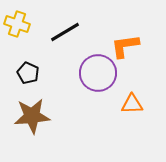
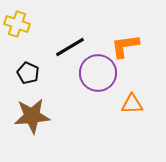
black line: moved 5 px right, 15 px down
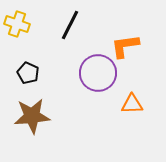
black line: moved 22 px up; rotated 32 degrees counterclockwise
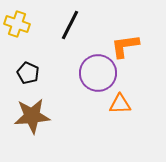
orange triangle: moved 12 px left
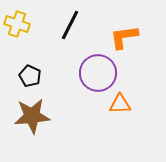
orange L-shape: moved 1 px left, 9 px up
black pentagon: moved 2 px right, 3 px down
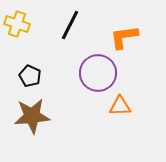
orange triangle: moved 2 px down
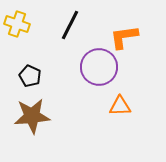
purple circle: moved 1 px right, 6 px up
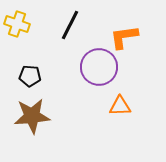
black pentagon: rotated 20 degrees counterclockwise
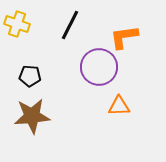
orange triangle: moved 1 px left
